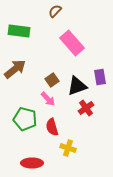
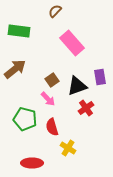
yellow cross: rotated 14 degrees clockwise
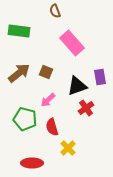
brown semicircle: rotated 64 degrees counterclockwise
brown arrow: moved 4 px right, 4 px down
brown square: moved 6 px left, 8 px up; rotated 32 degrees counterclockwise
pink arrow: moved 1 px down; rotated 91 degrees clockwise
yellow cross: rotated 14 degrees clockwise
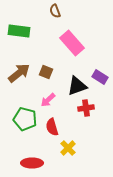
purple rectangle: rotated 49 degrees counterclockwise
red cross: rotated 28 degrees clockwise
